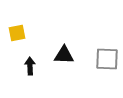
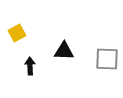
yellow square: rotated 18 degrees counterclockwise
black triangle: moved 4 px up
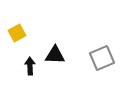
black triangle: moved 9 px left, 4 px down
gray square: moved 5 px left, 1 px up; rotated 25 degrees counterclockwise
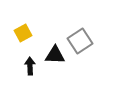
yellow square: moved 6 px right
gray square: moved 22 px left, 17 px up; rotated 10 degrees counterclockwise
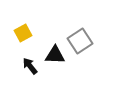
black arrow: rotated 36 degrees counterclockwise
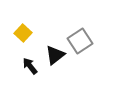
yellow square: rotated 18 degrees counterclockwise
black triangle: rotated 40 degrees counterclockwise
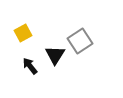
yellow square: rotated 18 degrees clockwise
black triangle: rotated 20 degrees counterclockwise
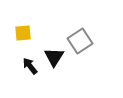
yellow square: rotated 24 degrees clockwise
black triangle: moved 1 px left, 2 px down
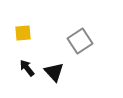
black triangle: moved 15 px down; rotated 15 degrees counterclockwise
black arrow: moved 3 px left, 2 px down
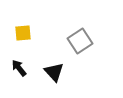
black arrow: moved 8 px left
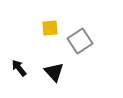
yellow square: moved 27 px right, 5 px up
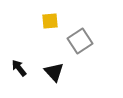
yellow square: moved 7 px up
